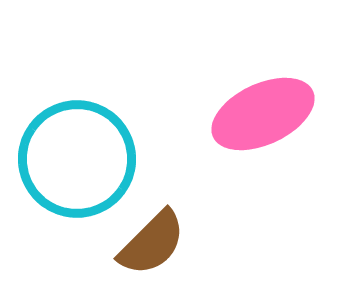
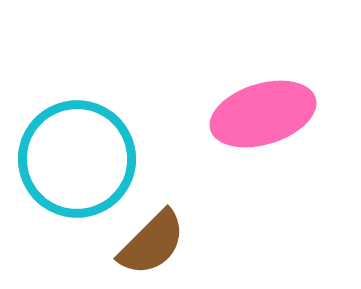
pink ellipse: rotated 8 degrees clockwise
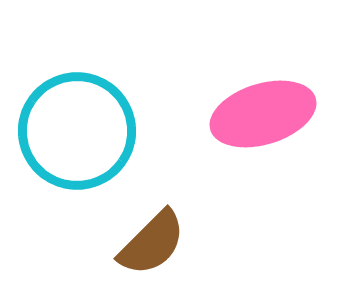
cyan circle: moved 28 px up
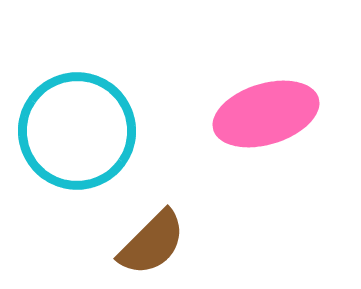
pink ellipse: moved 3 px right
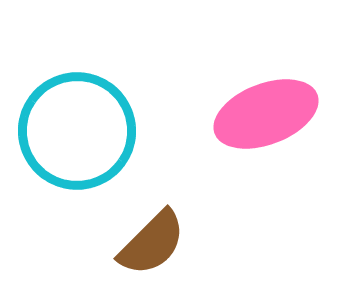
pink ellipse: rotated 4 degrees counterclockwise
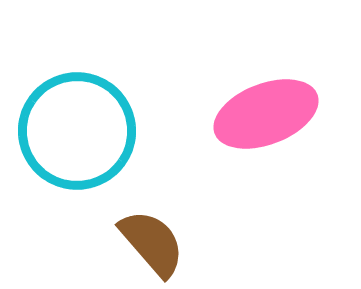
brown semicircle: rotated 86 degrees counterclockwise
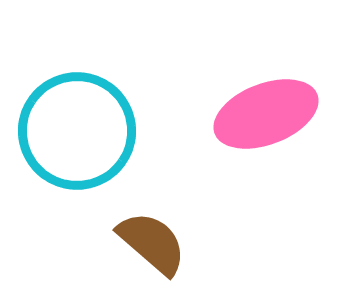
brown semicircle: rotated 8 degrees counterclockwise
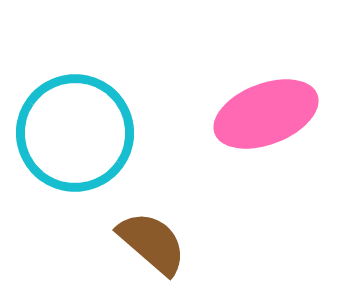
cyan circle: moved 2 px left, 2 px down
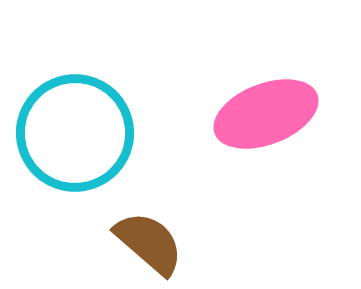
brown semicircle: moved 3 px left
